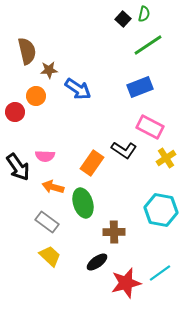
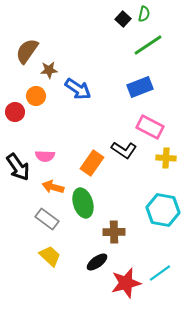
brown semicircle: rotated 132 degrees counterclockwise
yellow cross: rotated 36 degrees clockwise
cyan hexagon: moved 2 px right
gray rectangle: moved 3 px up
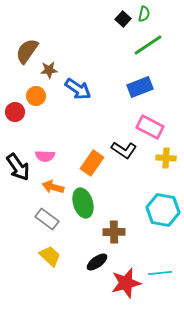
cyan line: rotated 30 degrees clockwise
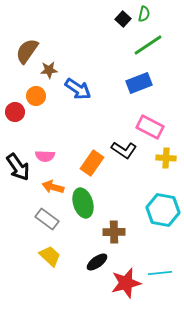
blue rectangle: moved 1 px left, 4 px up
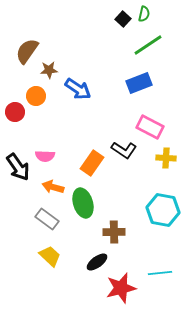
red star: moved 5 px left, 5 px down
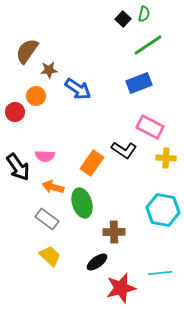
green ellipse: moved 1 px left
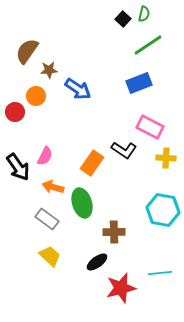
pink semicircle: rotated 66 degrees counterclockwise
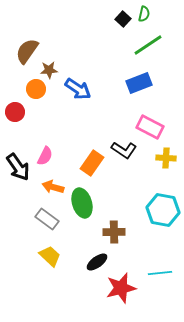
orange circle: moved 7 px up
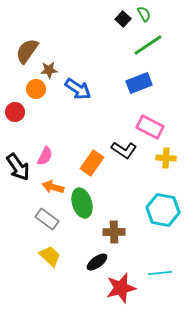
green semicircle: rotated 42 degrees counterclockwise
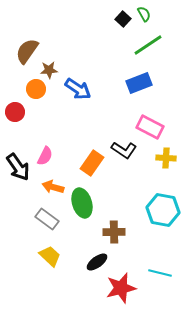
cyan line: rotated 20 degrees clockwise
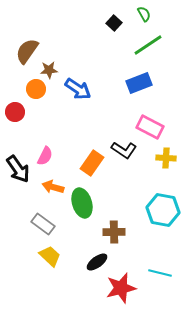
black square: moved 9 px left, 4 px down
black arrow: moved 2 px down
gray rectangle: moved 4 px left, 5 px down
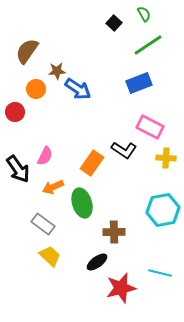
brown star: moved 8 px right, 1 px down
orange arrow: rotated 40 degrees counterclockwise
cyan hexagon: rotated 20 degrees counterclockwise
